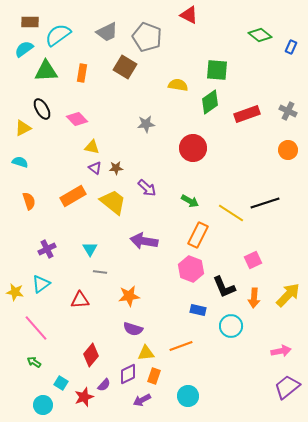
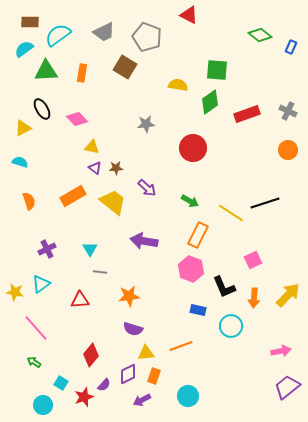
gray trapezoid at (107, 32): moved 3 px left
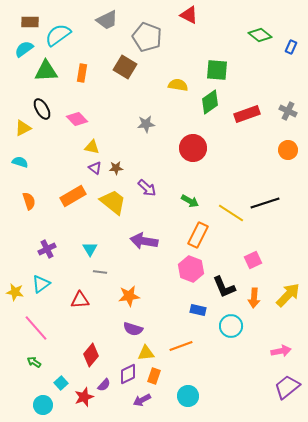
gray trapezoid at (104, 32): moved 3 px right, 12 px up
cyan square at (61, 383): rotated 16 degrees clockwise
